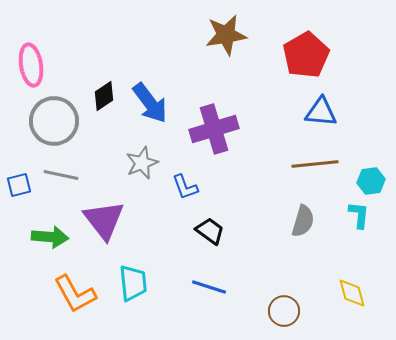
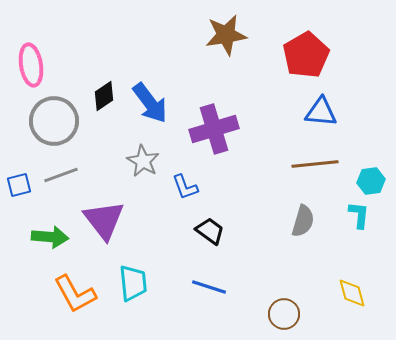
gray star: moved 1 px right, 2 px up; rotated 20 degrees counterclockwise
gray line: rotated 32 degrees counterclockwise
brown circle: moved 3 px down
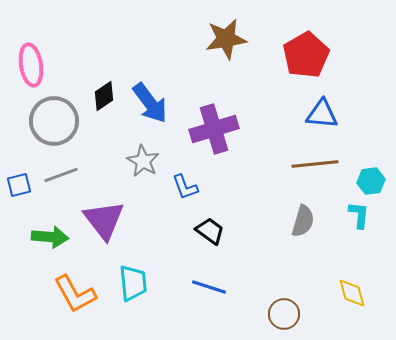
brown star: moved 4 px down
blue triangle: moved 1 px right, 2 px down
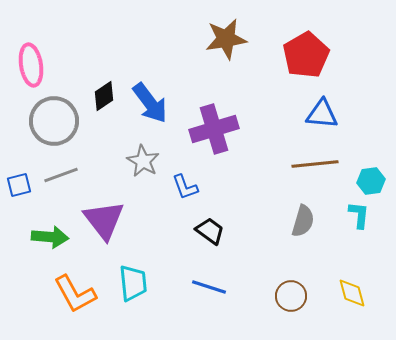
brown circle: moved 7 px right, 18 px up
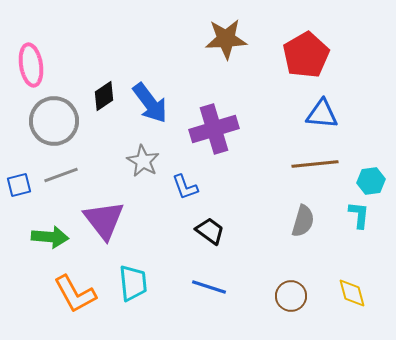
brown star: rotated 6 degrees clockwise
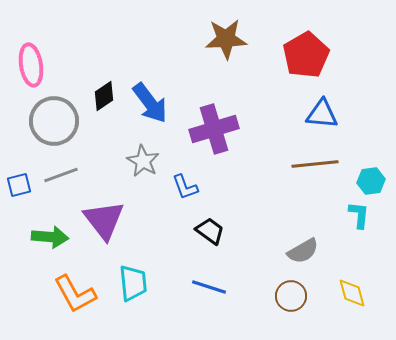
gray semicircle: moved 30 px down; rotated 44 degrees clockwise
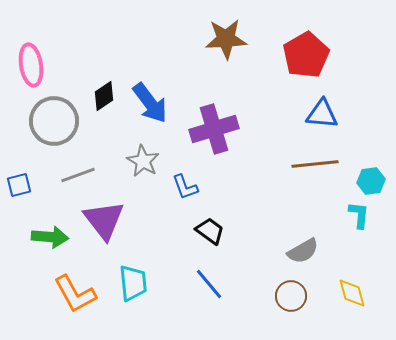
gray line: moved 17 px right
blue line: moved 3 px up; rotated 32 degrees clockwise
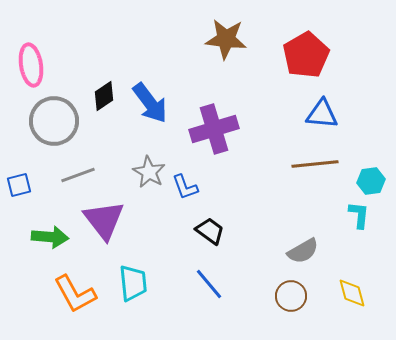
brown star: rotated 9 degrees clockwise
gray star: moved 6 px right, 11 px down
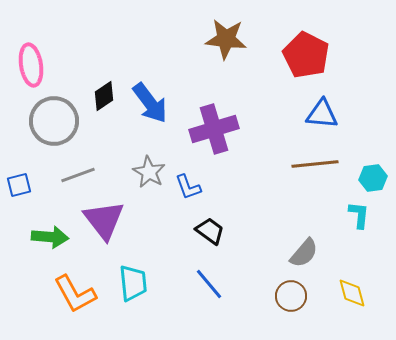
red pentagon: rotated 15 degrees counterclockwise
cyan hexagon: moved 2 px right, 3 px up
blue L-shape: moved 3 px right
gray semicircle: moved 1 px right, 2 px down; rotated 20 degrees counterclockwise
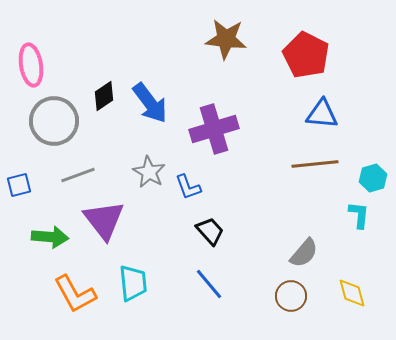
cyan hexagon: rotated 8 degrees counterclockwise
black trapezoid: rotated 12 degrees clockwise
